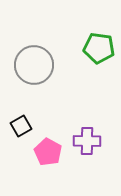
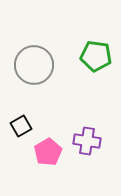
green pentagon: moved 3 px left, 8 px down
purple cross: rotated 8 degrees clockwise
pink pentagon: rotated 12 degrees clockwise
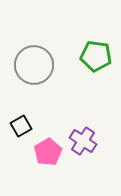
purple cross: moved 4 px left; rotated 24 degrees clockwise
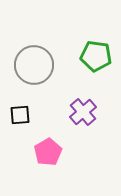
black square: moved 1 px left, 11 px up; rotated 25 degrees clockwise
purple cross: moved 29 px up; rotated 16 degrees clockwise
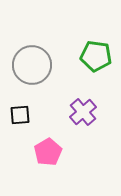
gray circle: moved 2 px left
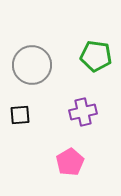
purple cross: rotated 28 degrees clockwise
pink pentagon: moved 22 px right, 10 px down
